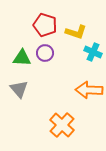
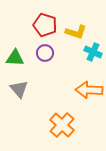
green triangle: moved 7 px left
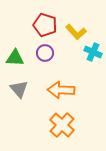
yellow L-shape: rotated 30 degrees clockwise
orange arrow: moved 28 px left
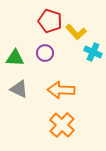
red pentagon: moved 5 px right, 4 px up
gray triangle: rotated 24 degrees counterclockwise
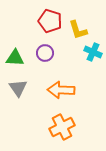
yellow L-shape: moved 2 px right, 2 px up; rotated 25 degrees clockwise
gray triangle: moved 1 px left, 1 px up; rotated 30 degrees clockwise
orange cross: moved 2 px down; rotated 20 degrees clockwise
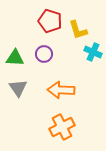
purple circle: moved 1 px left, 1 px down
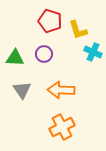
gray triangle: moved 4 px right, 2 px down
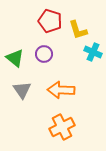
green triangle: rotated 36 degrees clockwise
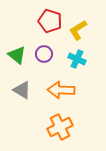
yellow L-shape: rotated 75 degrees clockwise
cyan cross: moved 16 px left, 7 px down
green triangle: moved 2 px right, 3 px up
gray triangle: rotated 24 degrees counterclockwise
orange cross: moved 2 px left
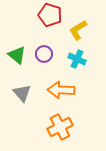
red pentagon: moved 6 px up
gray triangle: moved 3 px down; rotated 18 degrees clockwise
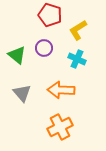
purple circle: moved 6 px up
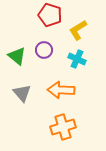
purple circle: moved 2 px down
green triangle: moved 1 px down
orange cross: moved 3 px right; rotated 10 degrees clockwise
